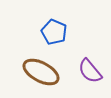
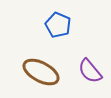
blue pentagon: moved 4 px right, 7 px up
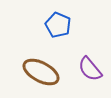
purple semicircle: moved 2 px up
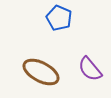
blue pentagon: moved 1 px right, 7 px up
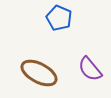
brown ellipse: moved 2 px left, 1 px down
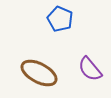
blue pentagon: moved 1 px right, 1 px down
